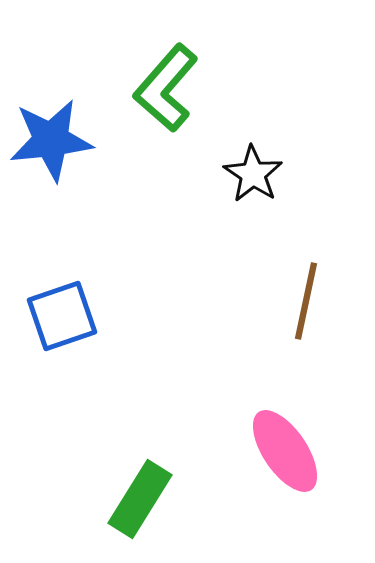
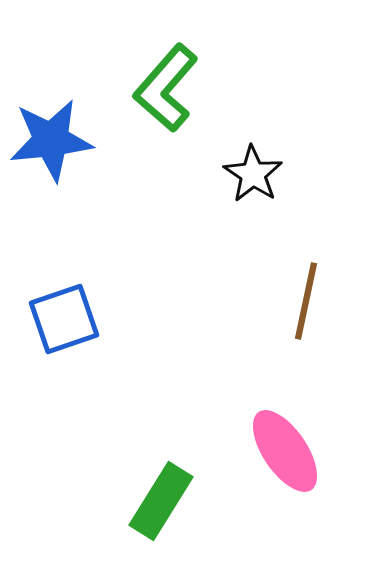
blue square: moved 2 px right, 3 px down
green rectangle: moved 21 px right, 2 px down
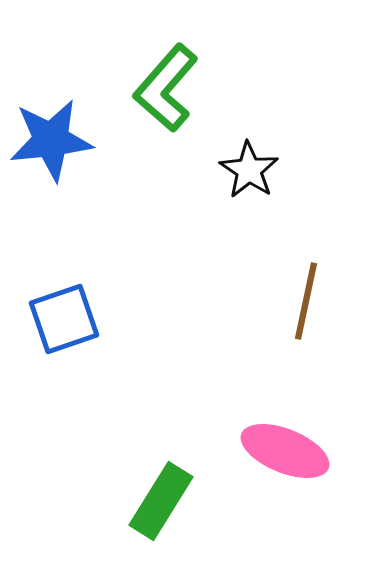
black star: moved 4 px left, 4 px up
pink ellipse: rotated 34 degrees counterclockwise
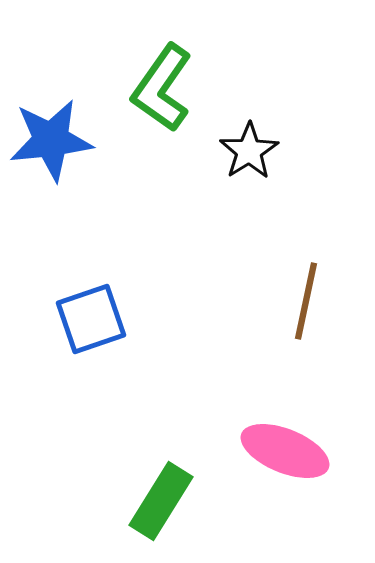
green L-shape: moved 4 px left; rotated 6 degrees counterclockwise
black star: moved 19 px up; rotated 6 degrees clockwise
blue square: moved 27 px right
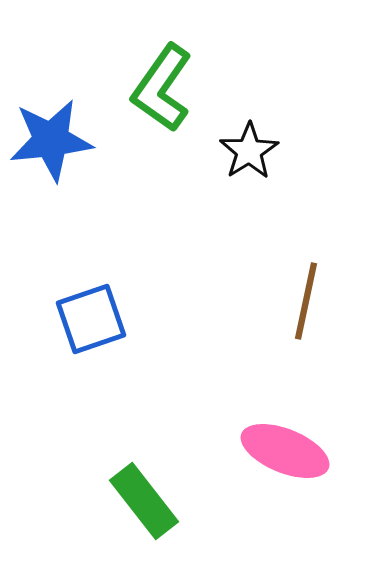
green rectangle: moved 17 px left; rotated 70 degrees counterclockwise
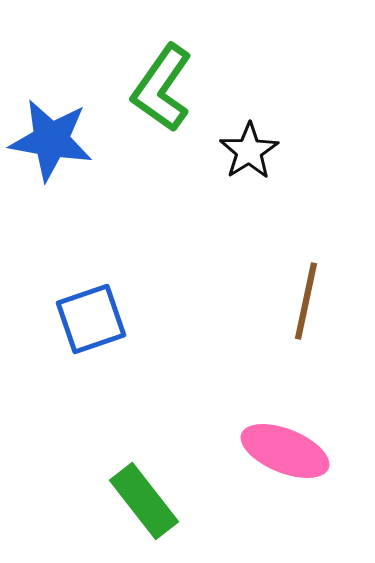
blue star: rotated 16 degrees clockwise
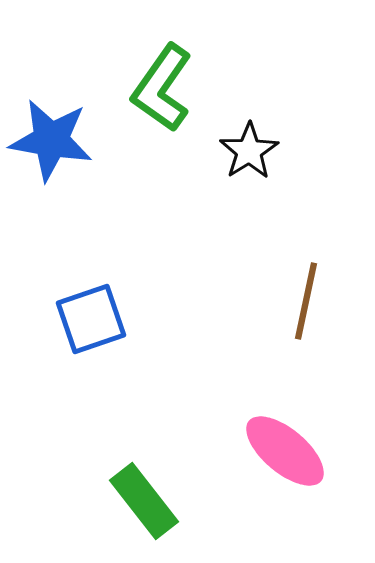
pink ellipse: rotated 18 degrees clockwise
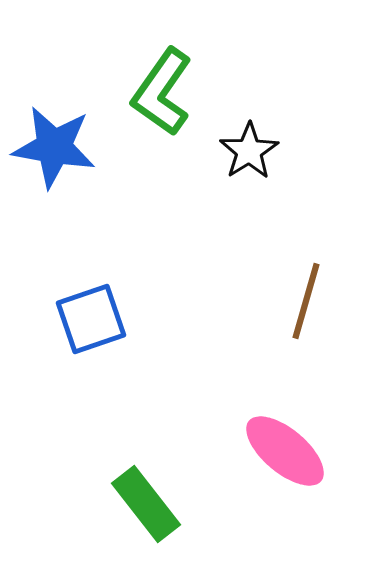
green L-shape: moved 4 px down
blue star: moved 3 px right, 7 px down
brown line: rotated 4 degrees clockwise
green rectangle: moved 2 px right, 3 px down
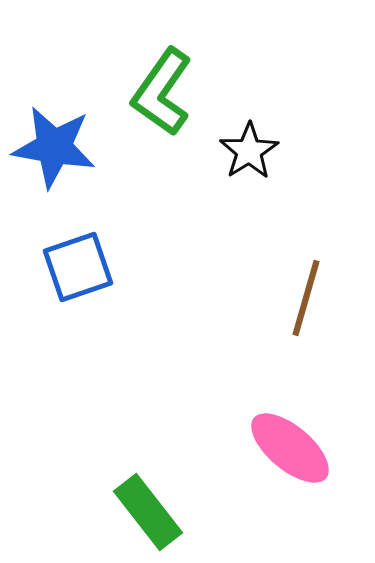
brown line: moved 3 px up
blue square: moved 13 px left, 52 px up
pink ellipse: moved 5 px right, 3 px up
green rectangle: moved 2 px right, 8 px down
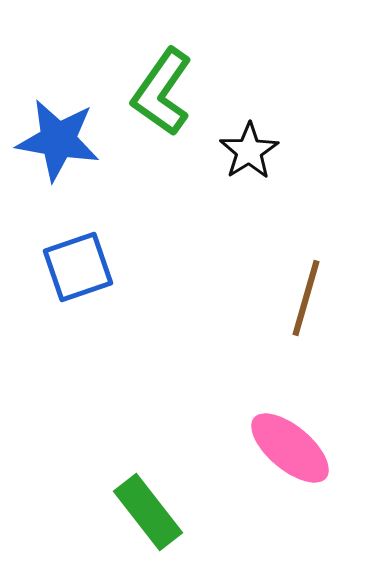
blue star: moved 4 px right, 7 px up
